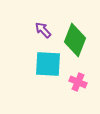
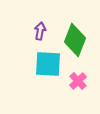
purple arrow: moved 3 px left, 1 px down; rotated 54 degrees clockwise
pink cross: moved 1 px up; rotated 24 degrees clockwise
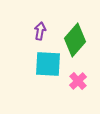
green diamond: rotated 20 degrees clockwise
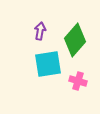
cyan square: rotated 12 degrees counterclockwise
pink cross: rotated 30 degrees counterclockwise
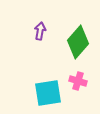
green diamond: moved 3 px right, 2 px down
cyan square: moved 29 px down
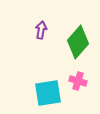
purple arrow: moved 1 px right, 1 px up
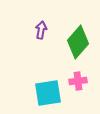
pink cross: rotated 24 degrees counterclockwise
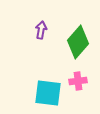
cyan square: rotated 16 degrees clockwise
